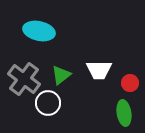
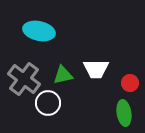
white trapezoid: moved 3 px left, 1 px up
green triangle: moved 2 px right; rotated 25 degrees clockwise
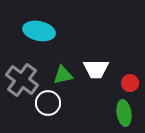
gray cross: moved 2 px left, 1 px down
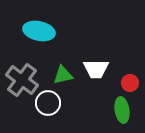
green ellipse: moved 2 px left, 3 px up
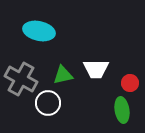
gray cross: moved 1 px left, 1 px up; rotated 8 degrees counterclockwise
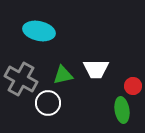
red circle: moved 3 px right, 3 px down
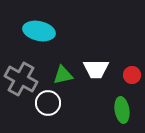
red circle: moved 1 px left, 11 px up
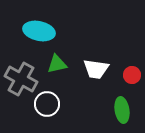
white trapezoid: rotated 8 degrees clockwise
green triangle: moved 6 px left, 11 px up
white circle: moved 1 px left, 1 px down
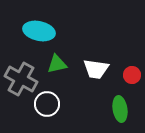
green ellipse: moved 2 px left, 1 px up
